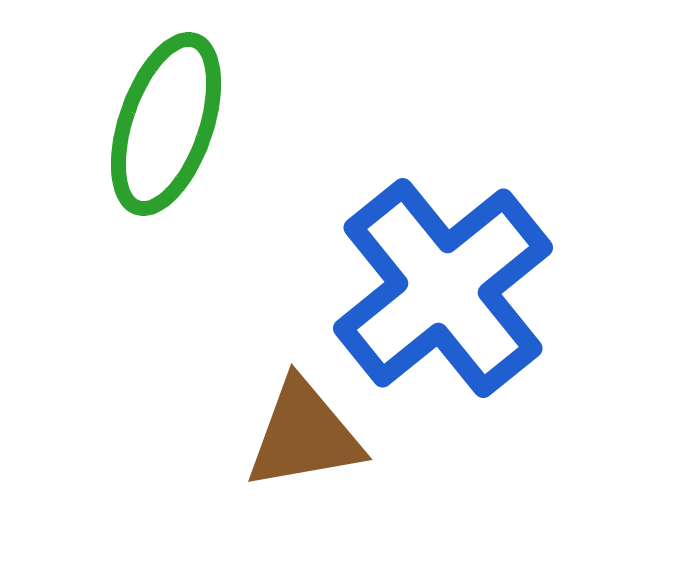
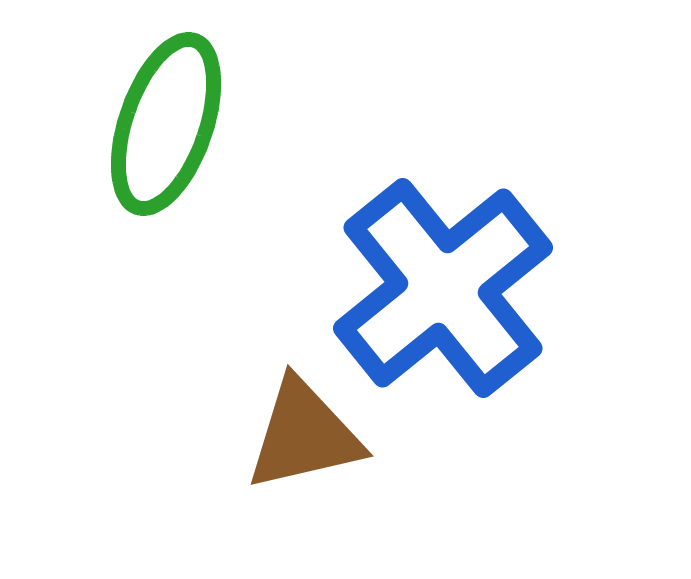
brown triangle: rotated 3 degrees counterclockwise
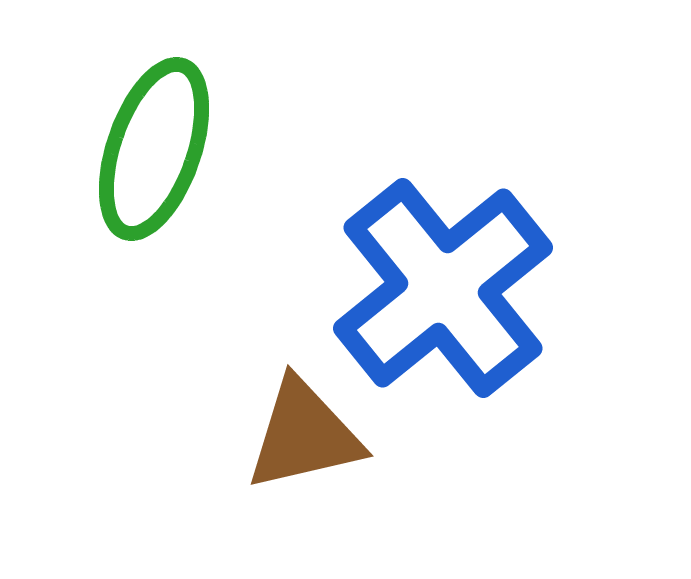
green ellipse: moved 12 px left, 25 px down
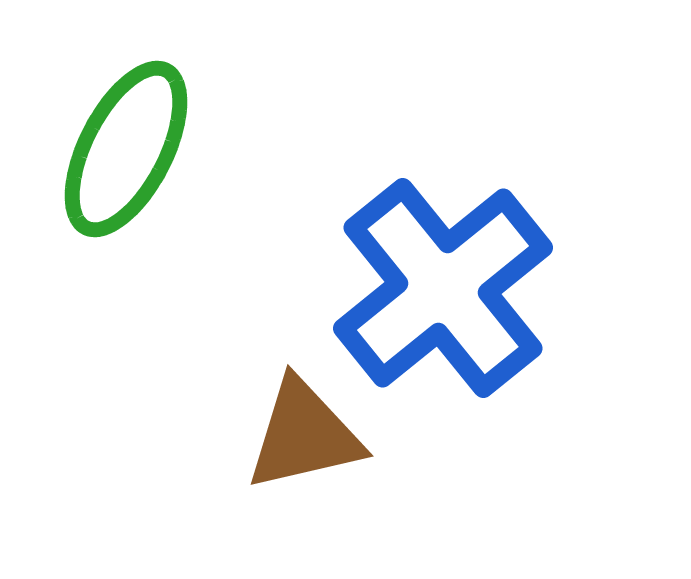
green ellipse: moved 28 px left; rotated 8 degrees clockwise
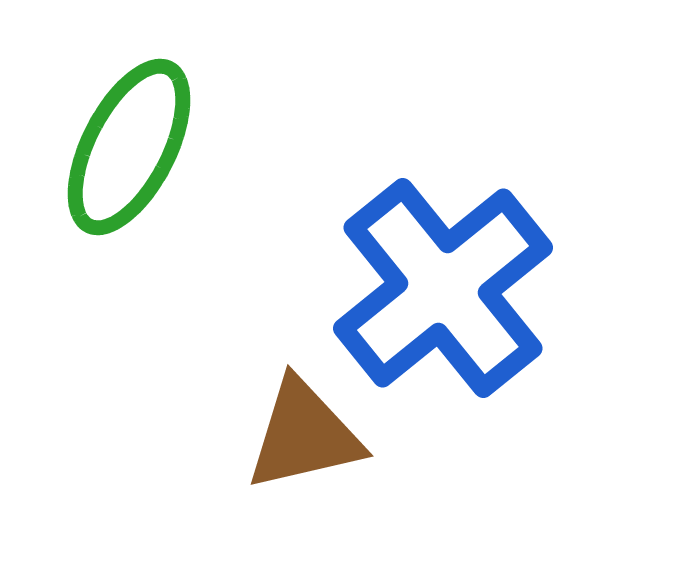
green ellipse: moved 3 px right, 2 px up
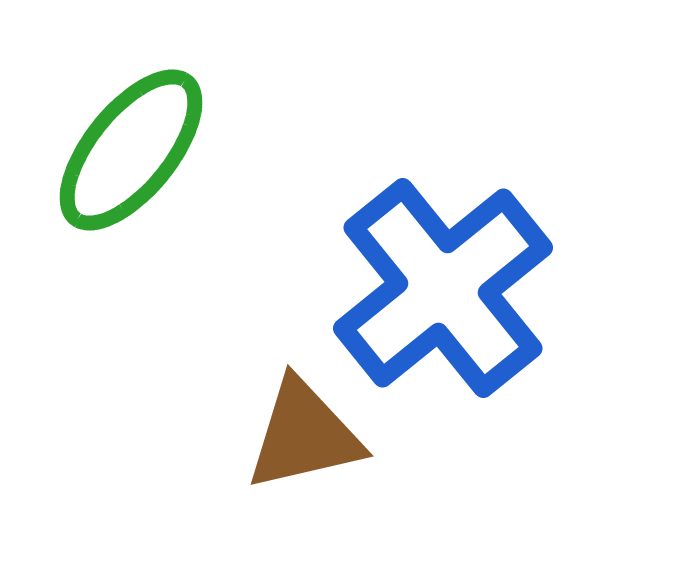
green ellipse: moved 2 px right, 3 px down; rotated 12 degrees clockwise
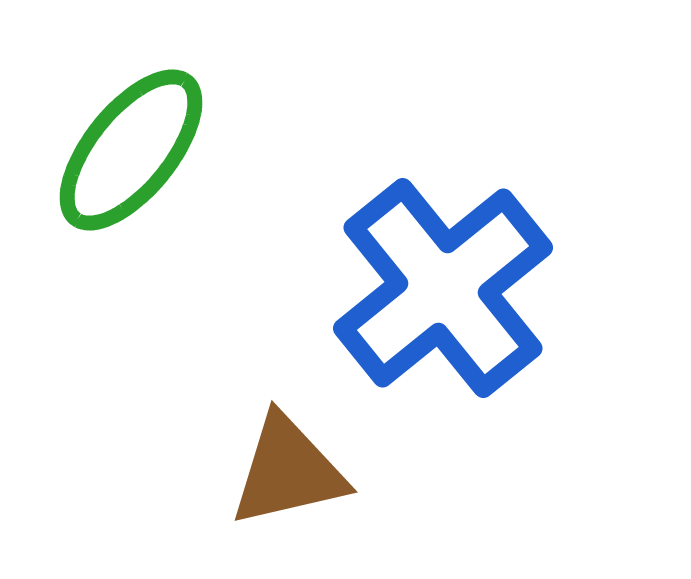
brown triangle: moved 16 px left, 36 px down
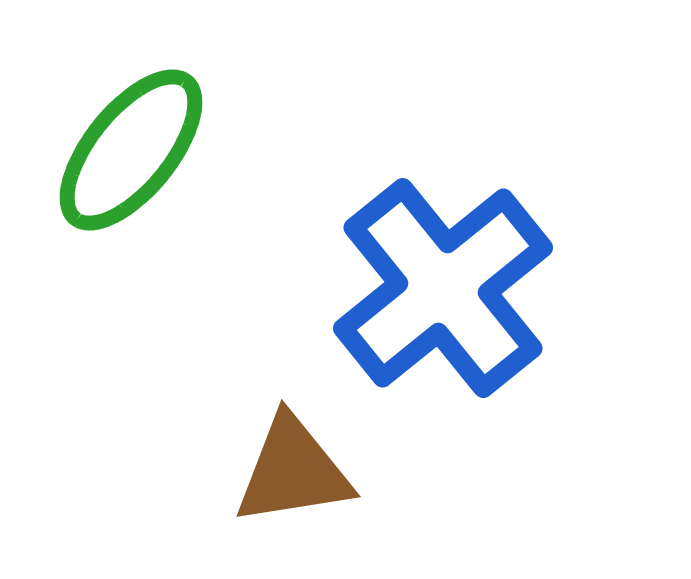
brown triangle: moved 5 px right; rotated 4 degrees clockwise
